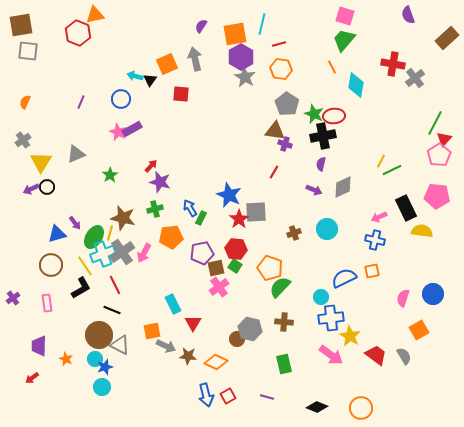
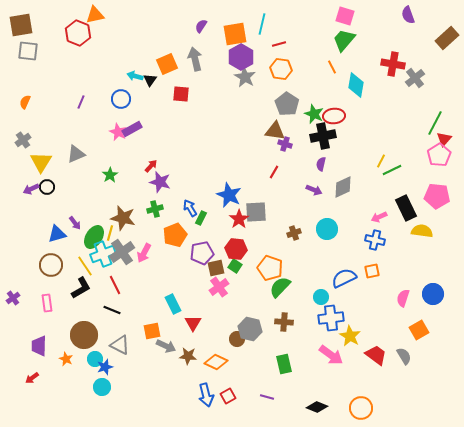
orange pentagon at (171, 237): moved 4 px right, 2 px up; rotated 15 degrees counterclockwise
brown circle at (99, 335): moved 15 px left
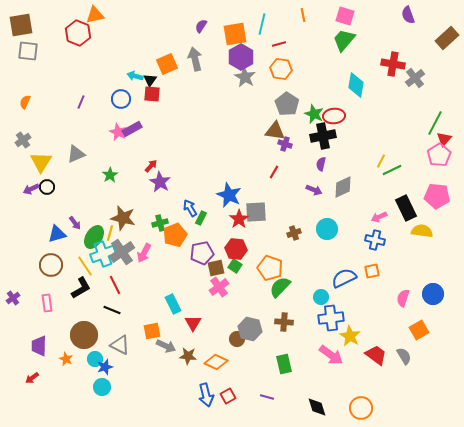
orange line at (332, 67): moved 29 px left, 52 px up; rotated 16 degrees clockwise
red square at (181, 94): moved 29 px left
purple star at (160, 182): rotated 15 degrees clockwise
green cross at (155, 209): moved 5 px right, 14 px down
black diamond at (317, 407): rotated 50 degrees clockwise
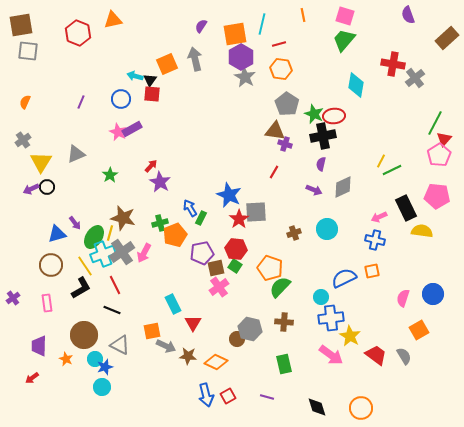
orange triangle at (95, 15): moved 18 px right, 5 px down
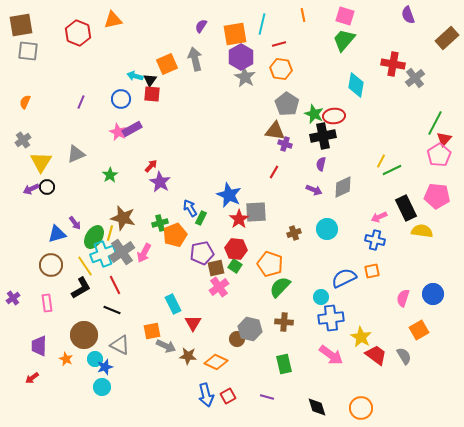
orange pentagon at (270, 268): moved 4 px up
yellow star at (350, 336): moved 11 px right, 1 px down
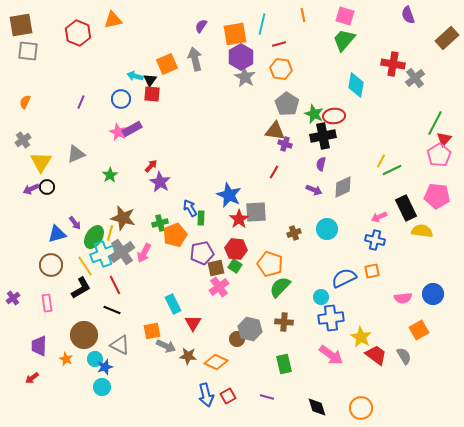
green rectangle at (201, 218): rotated 24 degrees counterclockwise
pink semicircle at (403, 298): rotated 114 degrees counterclockwise
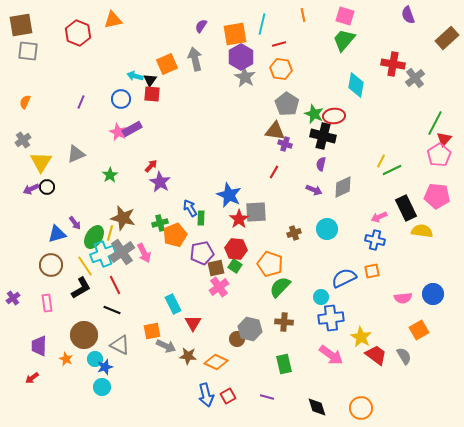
black cross at (323, 136): rotated 25 degrees clockwise
pink arrow at (144, 253): rotated 54 degrees counterclockwise
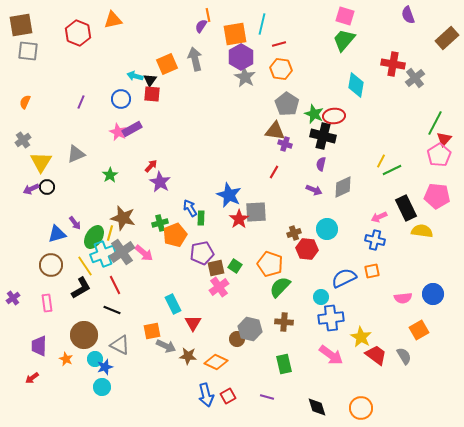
orange line at (303, 15): moved 95 px left
red hexagon at (236, 249): moved 71 px right
pink arrow at (144, 253): rotated 24 degrees counterclockwise
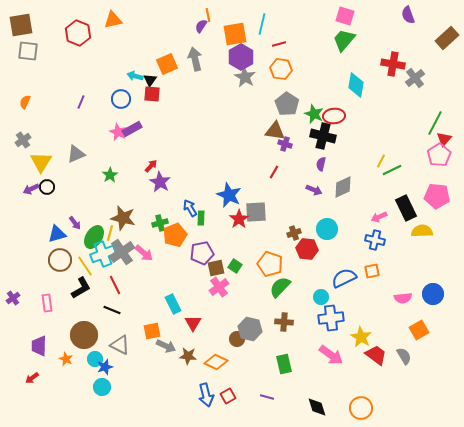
yellow semicircle at (422, 231): rotated 10 degrees counterclockwise
brown circle at (51, 265): moved 9 px right, 5 px up
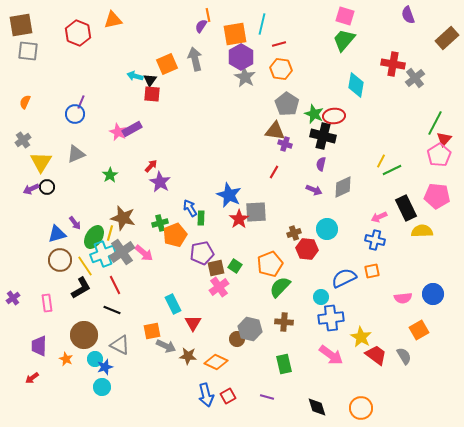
blue circle at (121, 99): moved 46 px left, 15 px down
orange pentagon at (270, 264): rotated 30 degrees clockwise
